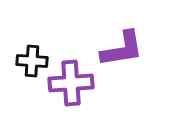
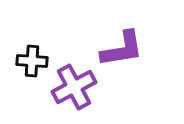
purple cross: moved 3 px right, 4 px down; rotated 24 degrees counterclockwise
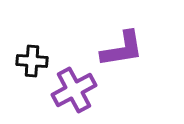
purple cross: moved 3 px down
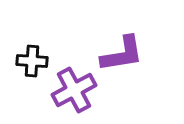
purple L-shape: moved 5 px down
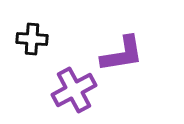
black cross: moved 22 px up
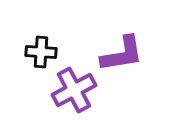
black cross: moved 9 px right, 13 px down
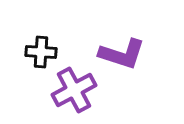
purple L-shape: rotated 27 degrees clockwise
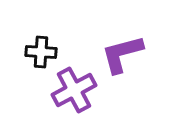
purple L-shape: rotated 147 degrees clockwise
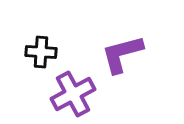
purple cross: moved 1 px left, 4 px down
